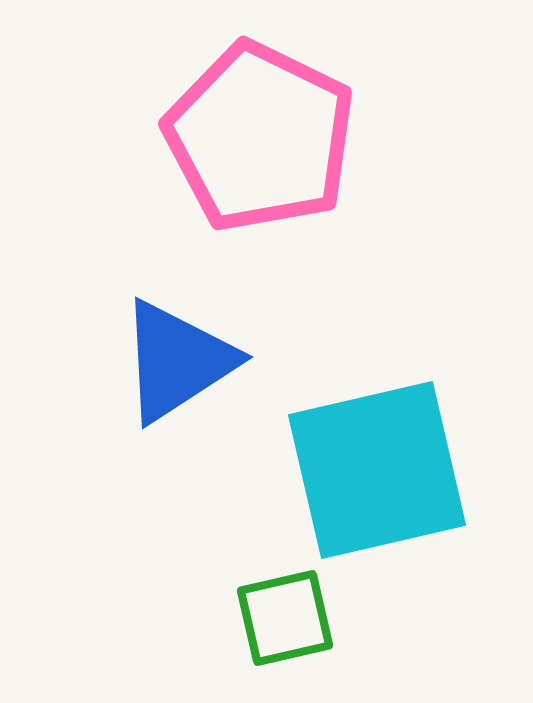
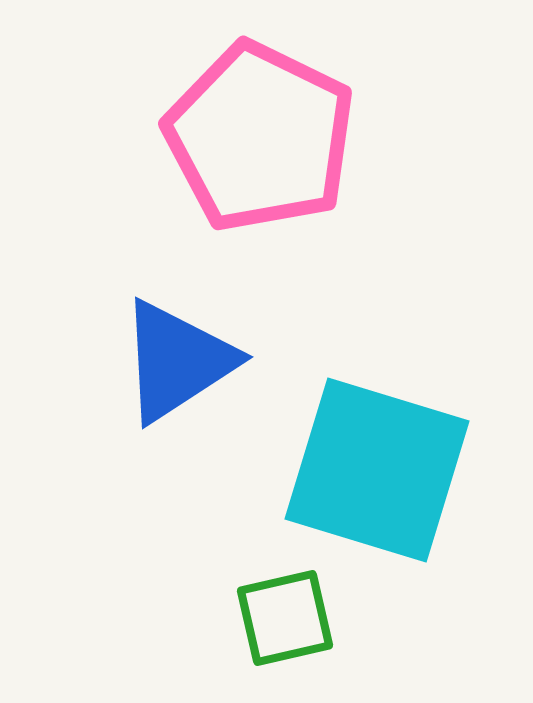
cyan square: rotated 30 degrees clockwise
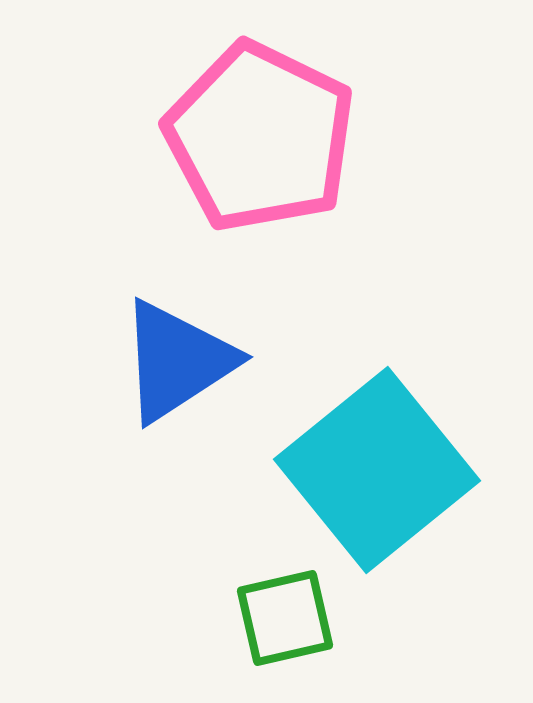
cyan square: rotated 34 degrees clockwise
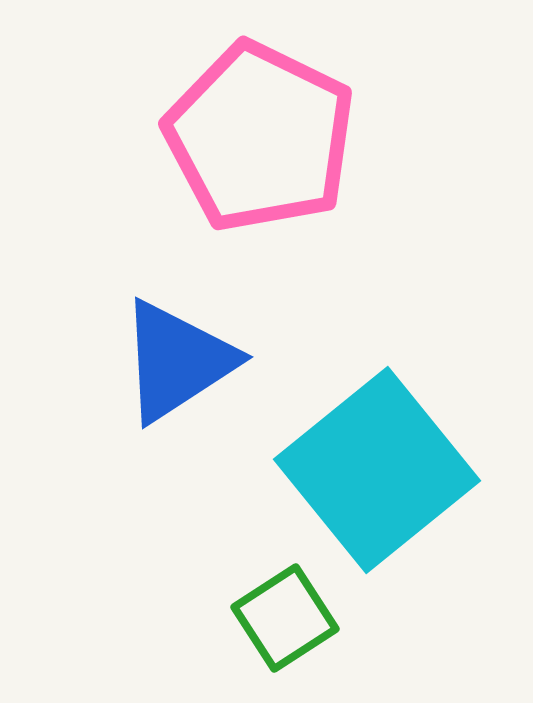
green square: rotated 20 degrees counterclockwise
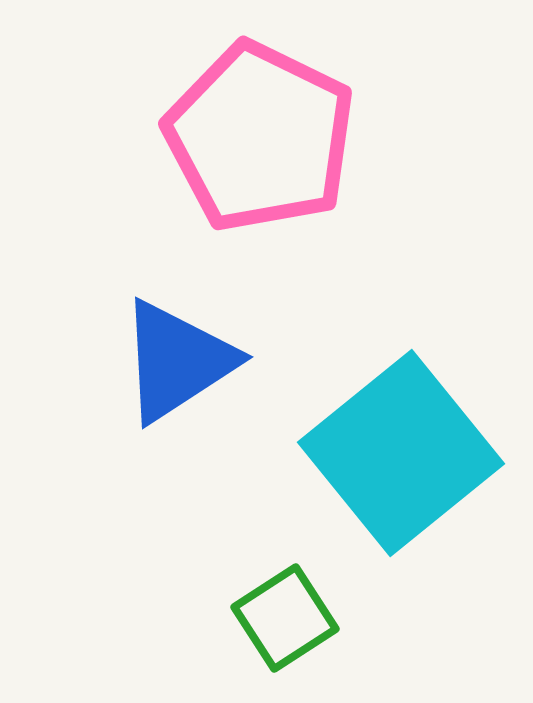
cyan square: moved 24 px right, 17 px up
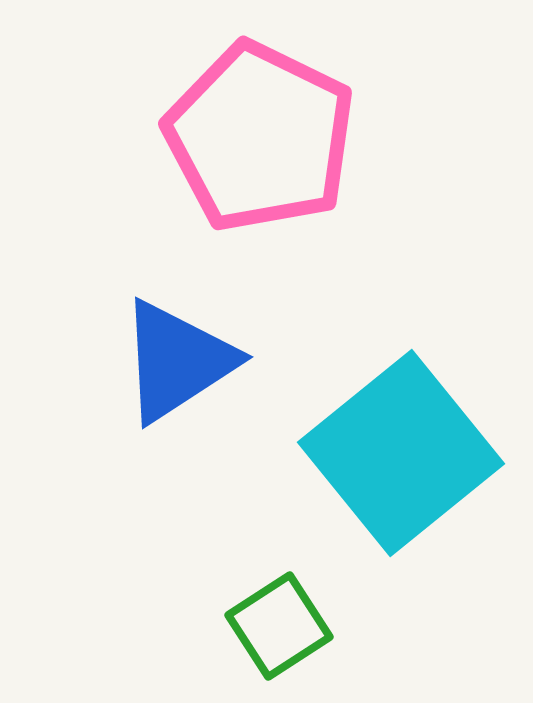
green square: moved 6 px left, 8 px down
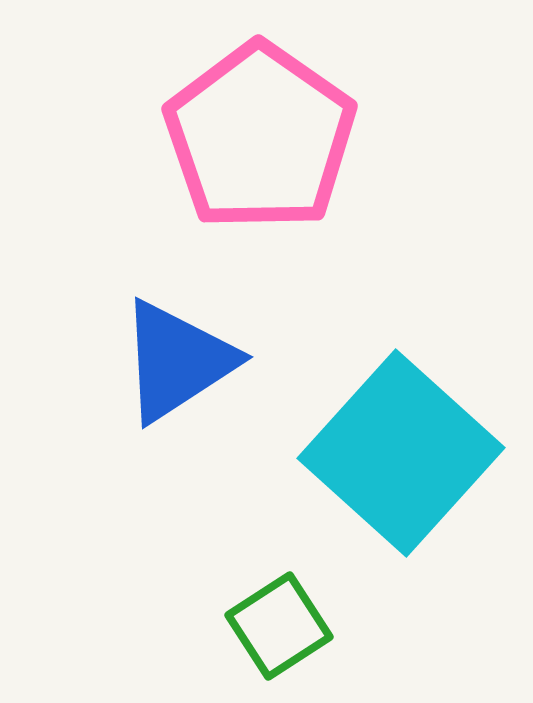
pink pentagon: rotated 9 degrees clockwise
cyan square: rotated 9 degrees counterclockwise
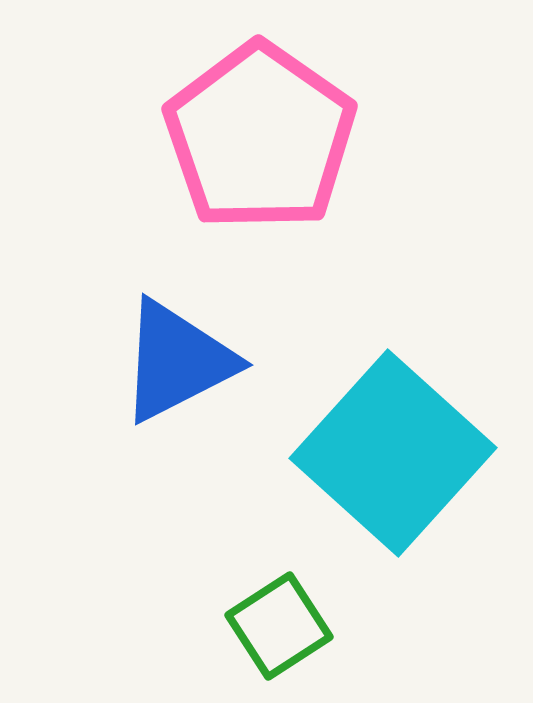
blue triangle: rotated 6 degrees clockwise
cyan square: moved 8 px left
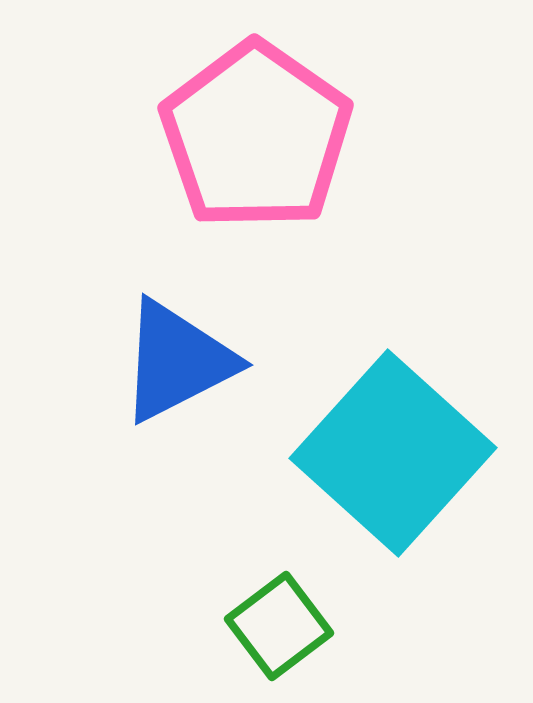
pink pentagon: moved 4 px left, 1 px up
green square: rotated 4 degrees counterclockwise
